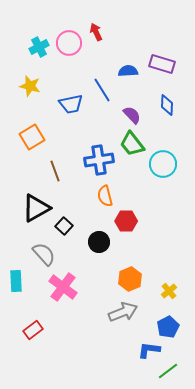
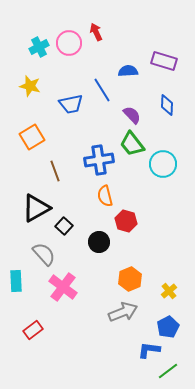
purple rectangle: moved 2 px right, 3 px up
red hexagon: rotated 15 degrees clockwise
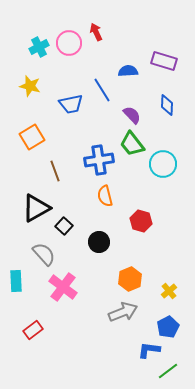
red hexagon: moved 15 px right
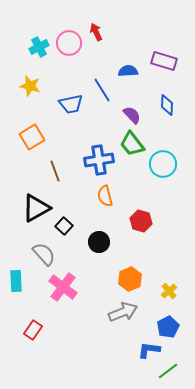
red rectangle: rotated 18 degrees counterclockwise
